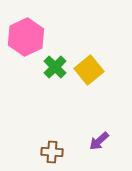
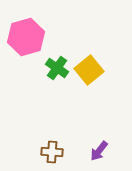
pink hexagon: rotated 9 degrees clockwise
green cross: moved 2 px right, 1 px down; rotated 10 degrees counterclockwise
purple arrow: moved 10 px down; rotated 10 degrees counterclockwise
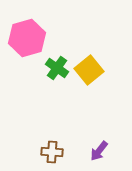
pink hexagon: moved 1 px right, 1 px down
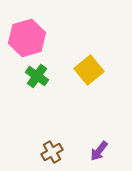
green cross: moved 20 px left, 8 px down
brown cross: rotated 35 degrees counterclockwise
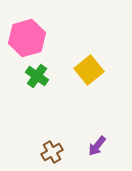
purple arrow: moved 2 px left, 5 px up
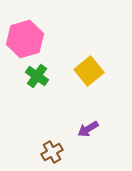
pink hexagon: moved 2 px left, 1 px down
yellow square: moved 1 px down
purple arrow: moved 9 px left, 17 px up; rotated 20 degrees clockwise
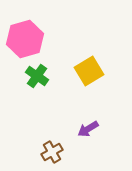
yellow square: rotated 8 degrees clockwise
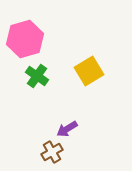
purple arrow: moved 21 px left
